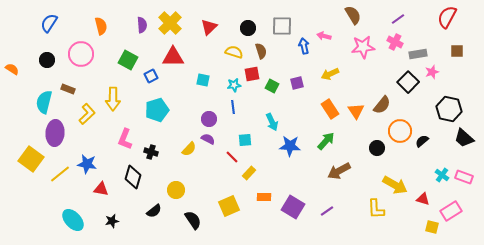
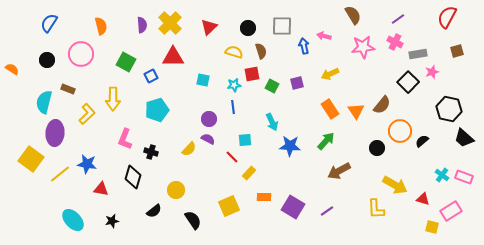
brown square at (457, 51): rotated 16 degrees counterclockwise
green square at (128, 60): moved 2 px left, 2 px down
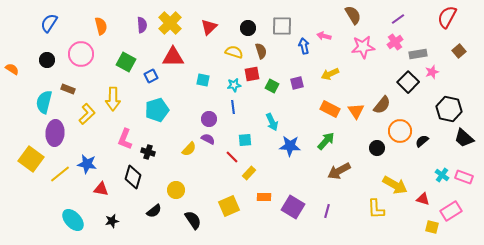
pink cross at (395, 42): rotated 28 degrees clockwise
brown square at (457, 51): moved 2 px right; rotated 24 degrees counterclockwise
orange rectangle at (330, 109): rotated 30 degrees counterclockwise
black cross at (151, 152): moved 3 px left
purple line at (327, 211): rotated 40 degrees counterclockwise
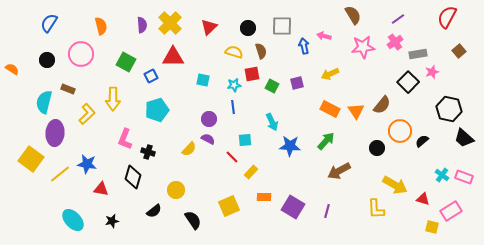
yellow rectangle at (249, 173): moved 2 px right, 1 px up
